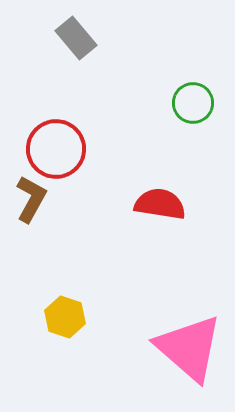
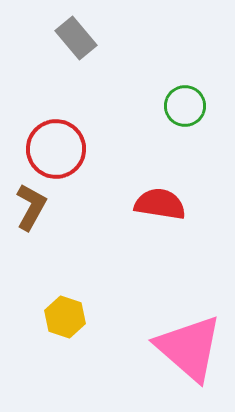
green circle: moved 8 px left, 3 px down
brown L-shape: moved 8 px down
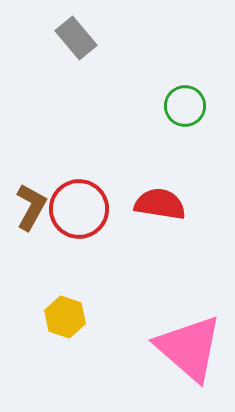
red circle: moved 23 px right, 60 px down
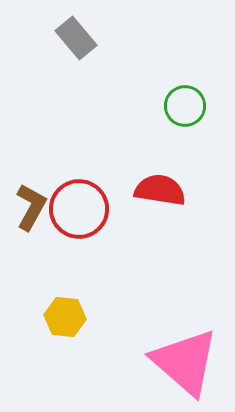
red semicircle: moved 14 px up
yellow hexagon: rotated 12 degrees counterclockwise
pink triangle: moved 4 px left, 14 px down
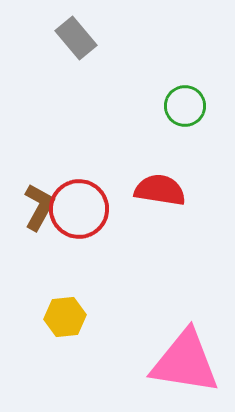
brown L-shape: moved 8 px right
yellow hexagon: rotated 12 degrees counterclockwise
pink triangle: rotated 32 degrees counterclockwise
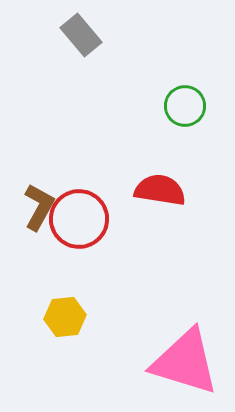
gray rectangle: moved 5 px right, 3 px up
red circle: moved 10 px down
pink triangle: rotated 8 degrees clockwise
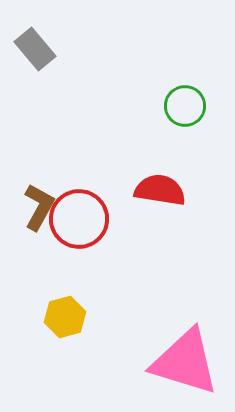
gray rectangle: moved 46 px left, 14 px down
yellow hexagon: rotated 9 degrees counterclockwise
